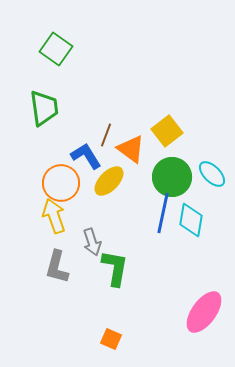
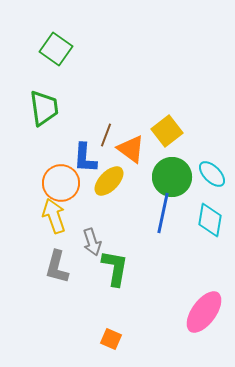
blue L-shape: moved 1 px left, 2 px down; rotated 144 degrees counterclockwise
cyan diamond: moved 19 px right
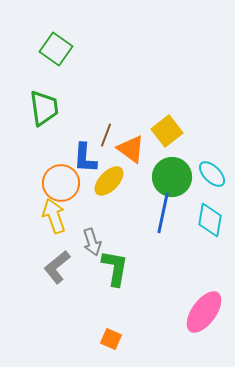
gray L-shape: rotated 36 degrees clockwise
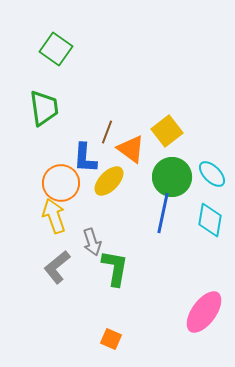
brown line: moved 1 px right, 3 px up
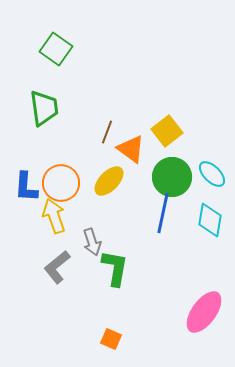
blue L-shape: moved 59 px left, 29 px down
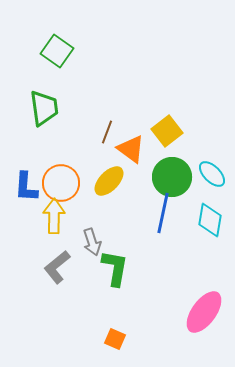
green square: moved 1 px right, 2 px down
yellow arrow: rotated 20 degrees clockwise
orange square: moved 4 px right
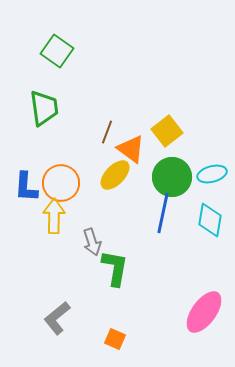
cyan ellipse: rotated 60 degrees counterclockwise
yellow ellipse: moved 6 px right, 6 px up
gray L-shape: moved 51 px down
